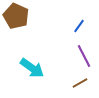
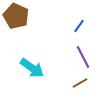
purple line: moved 1 px left, 1 px down
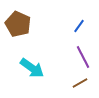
brown pentagon: moved 2 px right, 8 px down
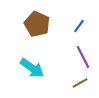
brown pentagon: moved 19 px right
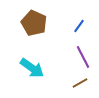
brown pentagon: moved 3 px left, 1 px up
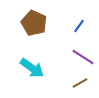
purple line: rotated 30 degrees counterclockwise
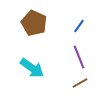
purple line: moved 4 px left; rotated 35 degrees clockwise
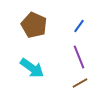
brown pentagon: moved 2 px down
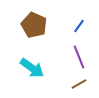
brown line: moved 1 px left, 1 px down
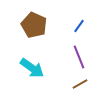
brown line: moved 1 px right
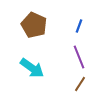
blue line: rotated 16 degrees counterclockwise
brown line: rotated 28 degrees counterclockwise
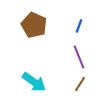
cyan arrow: moved 2 px right, 14 px down
